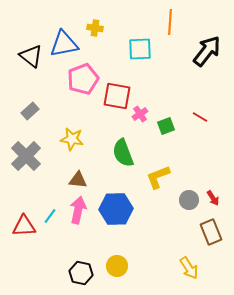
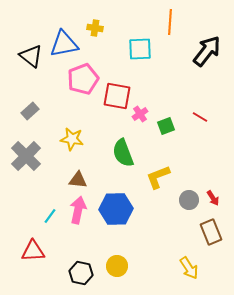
red triangle: moved 9 px right, 25 px down
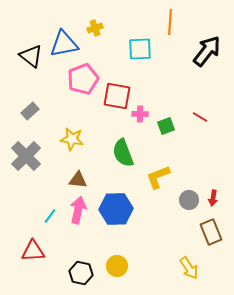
yellow cross: rotated 28 degrees counterclockwise
pink cross: rotated 35 degrees clockwise
red arrow: rotated 42 degrees clockwise
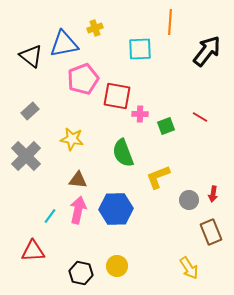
red arrow: moved 4 px up
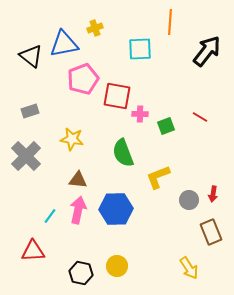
gray rectangle: rotated 24 degrees clockwise
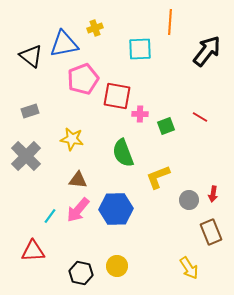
pink arrow: rotated 152 degrees counterclockwise
